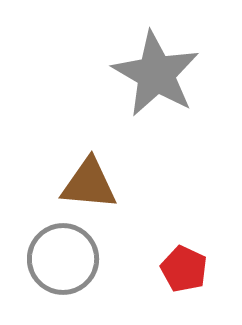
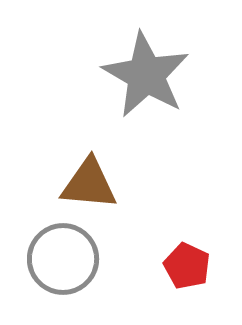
gray star: moved 10 px left, 1 px down
red pentagon: moved 3 px right, 3 px up
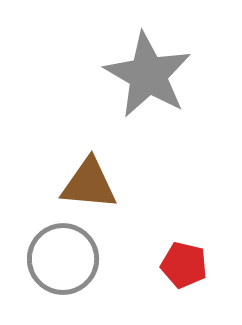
gray star: moved 2 px right
red pentagon: moved 3 px left, 1 px up; rotated 12 degrees counterclockwise
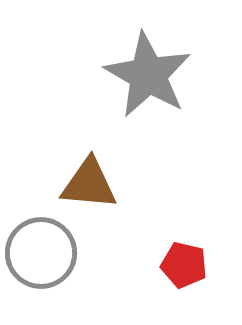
gray circle: moved 22 px left, 6 px up
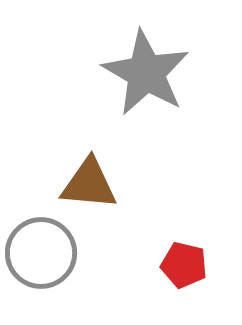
gray star: moved 2 px left, 2 px up
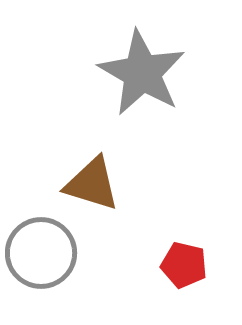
gray star: moved 4 px left
brown triangle: moved 3 px right; rotated 12 degrees clockwise
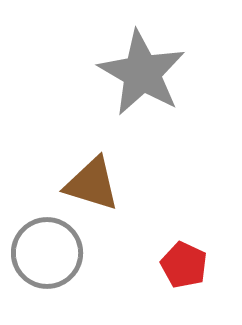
gray circle: moved 6 px right
red pentagon: rotated 12 degrees clockwise
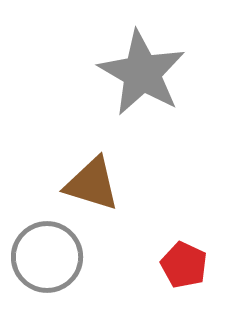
gray circle: moved 4 px down
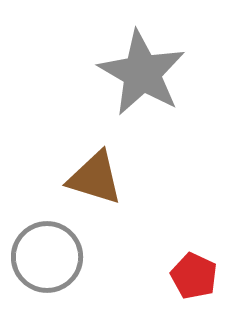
brown triangle: moved 3 px right, 6 px up
red pentagon: moved 10 px right, 11 px down
